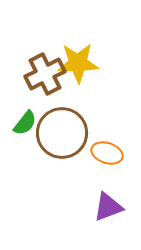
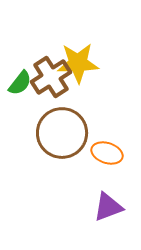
brown cross: moved 6 px right, 3 px down; rotated 6 degrees counterclockwise
green semicircle: moved 5 px left, 40 px up
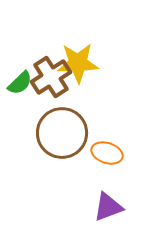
green semicircle: rotated 8 degrees clockwise
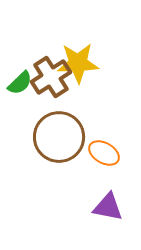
brown circle: moved 3 px left, 4 px down
orange ellipse: moved 3 px left; rotated 12 degrees clockwise
purple triangle: rotated 32 degrees clockwise
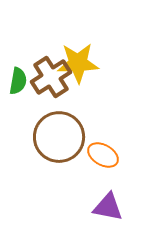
green semicircle: moved 2 px left, 2 px up; rotated 36 degrees counterclockwise
orange ellipse: moved 1 px left, 2 px down
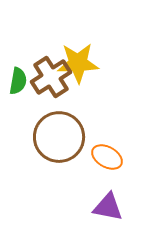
orange ellipse: moved 4 px right, 2 px down
